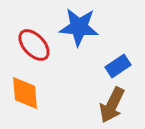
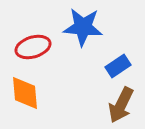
blue star: moved 4 px right
red ellipse: moved 1 px left, 2 px down; rotated 64 degrees counterclockwise
brown arrow: moved 9 px right
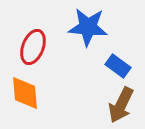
blue star: moved 5 px right
red ellipse: rotated 52 degrees counterclockwise
blue rectangle: rotated 70 degrees clockwise
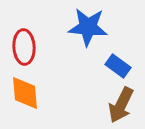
red ellipse: moved 9 px left; rotated 24 degrees counterclockwise
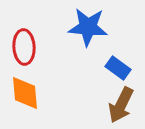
blue rectangle: moved 2 px down
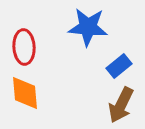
blue rectangle: moved 1 px right, 2 px up; rotated 75 degrees counterclockwise
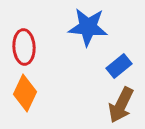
orange diamond: rotated 30 degrees clockwise
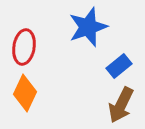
blue star: rotated 24 degrees counterclockwise
red ellipse: rotated 12 degrees clockwise
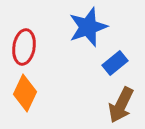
blue rectangle: moved 4 px left, 3 px up
